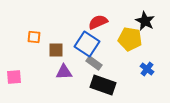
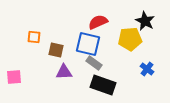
yellow pentagon: rotated 15 degrees counterclockwise
blue square: moved 1 px right; rotated 20 degrees counterclockwise
brown square: rotated 14 degrees clockwise
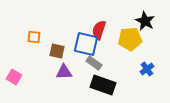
red semicircle: moved 1 px right, 8 px down; rotated 48 degrees counterclockwise
blue square: moved 2 px left
brown square: moved 1 px right, 1 px down
blue cross: rotated 16 degrees clockwise
pink square: rotated 35 degrees clockwise
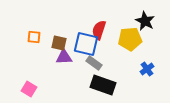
brown square: moved 2 px right, 8 px up
purple triangle: moved 15 px up
pink square: moved 15 px right, 12 px down
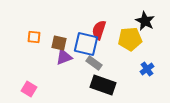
purple triangle: rotated 18 degrees counterclockwise
